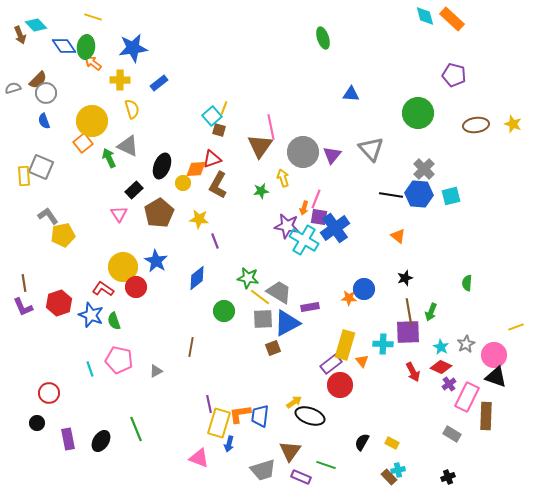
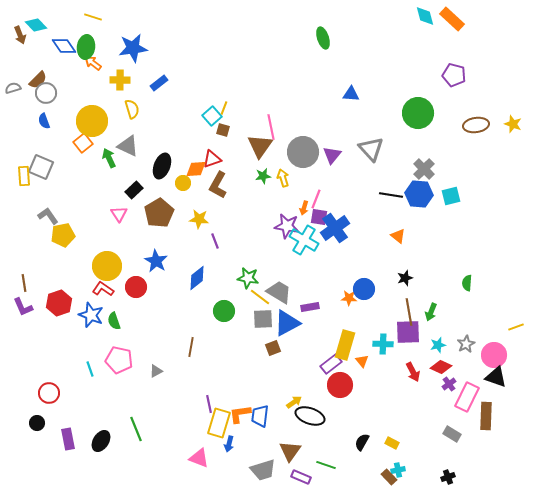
brown square at (219, 130): moved 4 px right
green star at (261, 191): moved 2 px right, 15 px up
yellow circle at (123, 267): moved 16 px left, 1 px up
cyan star at (441, 347): moved 3 px left, 2 px up; rotated 28 degrees clockwise
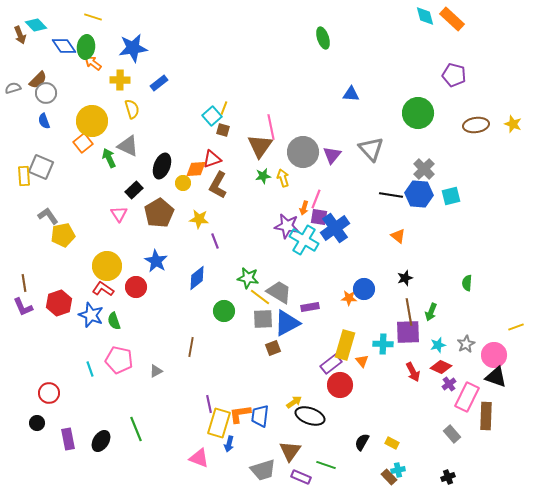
gray rectangle at (452, 434): rotated 18 degrees clockwise
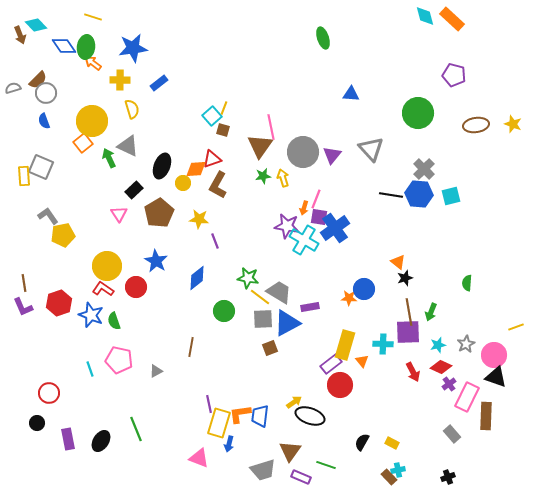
orange triangle at (398, 236): moved 26 px down
brown square at (273, 348): moved 3 px left
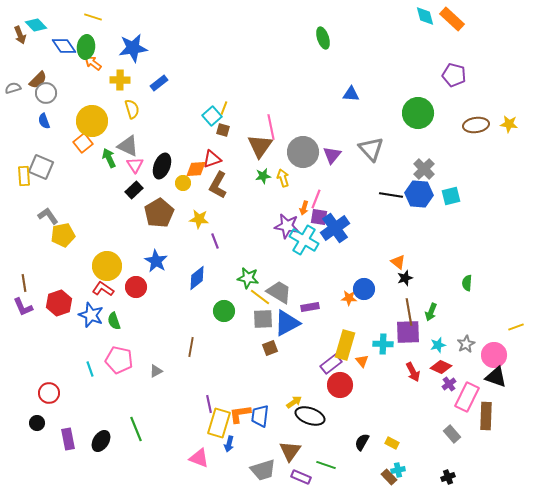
yellow star at (513, 124): moved 4 px left; rotated 12 degrees counterclockwise
pink triangle at (119, 214): moved 16 px right, 49 px up
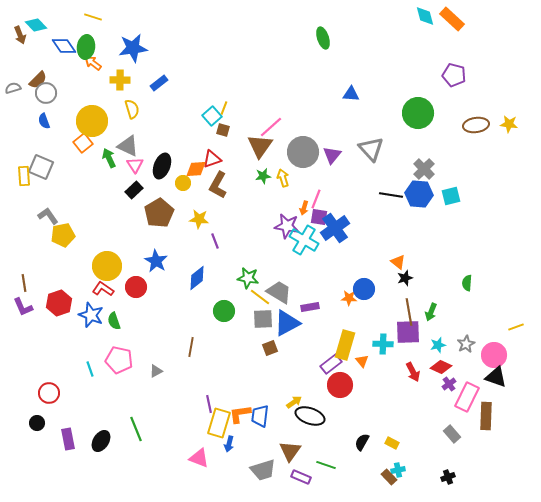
pink line at (271, 127): rotated 60 degrees clockwise
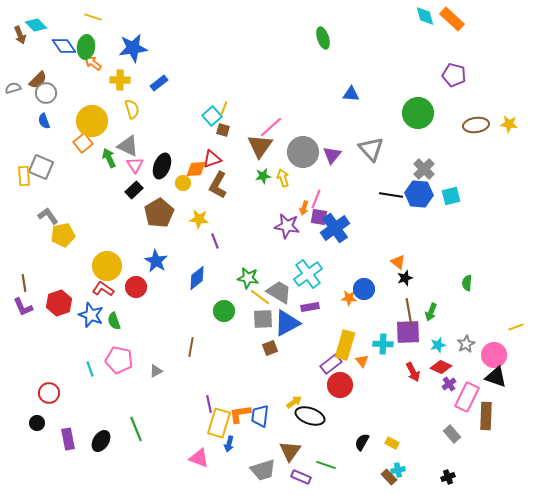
cyan cross at (304, 240): moved 4 px right, 34 px down; rotated 24 degrees clockwise
